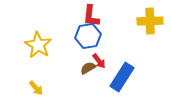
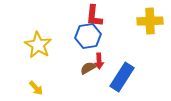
red L-shape: moved 3 px right
red arrow: rotated 35 degrees clockwise
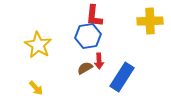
brown semicircle: moved 3 px left
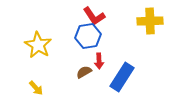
red L-shape: rotated 40 degrees counterclockwise
brown semicircle: moved 1 px left, 4 px down
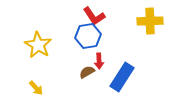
brown semicircle: moved 3 px right
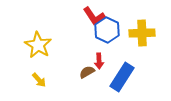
yellow cross: moved 8 px left, 12 px down
blue hexagon: moved 19 px right, 6 px up; rotated 25 degrees counterclockwise
yellow arrow: moved 3 px right, 8 px up
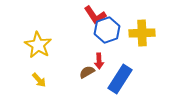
red L-shape: moved 1 px right, 1 px up
blue hexagon: rotated 15 degrees clockwise
blue rectangle: moved 2 px left, 2 px down
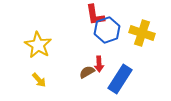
red L-shape: rotated 25 degrees clockwise
yellow cross: rotated 20 degrees clockwise
red arrow: moved 3 px down
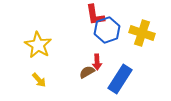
red arrow: moved 2 px left, 2 px up
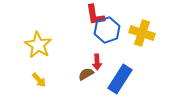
brown semicircle: moved 1 px left, 2 px down
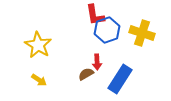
yellow arrow: rotated 14 degrees counterclockwise
